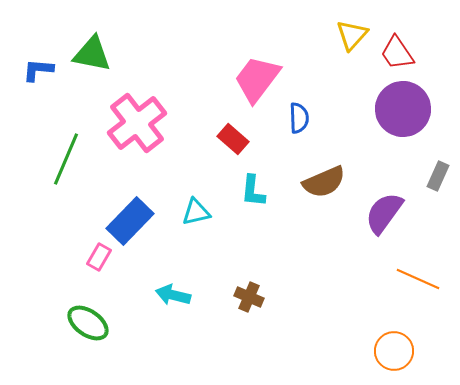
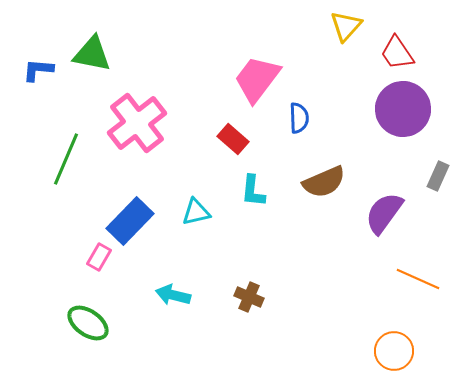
yellow triangle: moved 6 px left, 9 px up
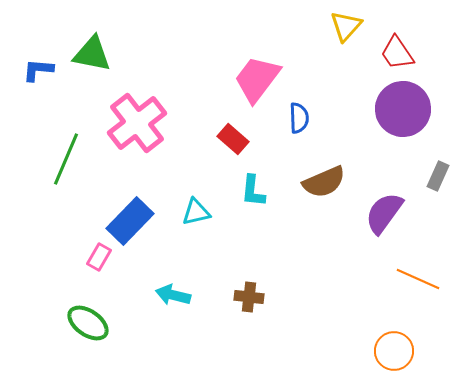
brown cross: rotated 16 degrees counterclockwise
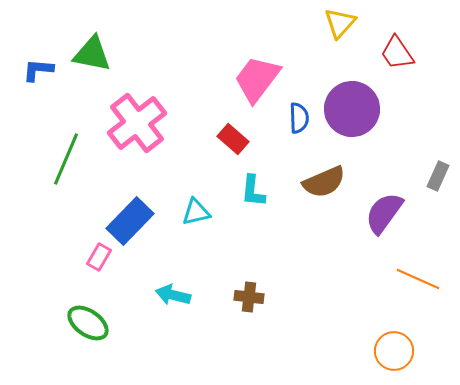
yellow triangle: moved 6 px left, 3 px up
purple circle: moved 51 px left
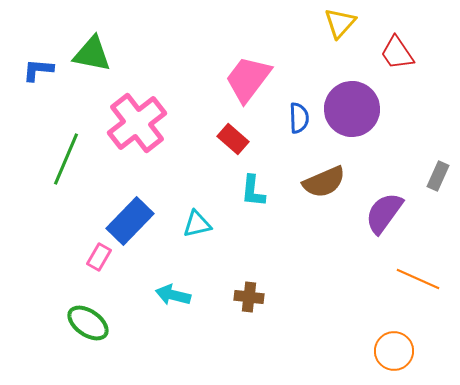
pink trapezoid: moved 9 px left
cyan triangle: moved 1 px right, 12 px down
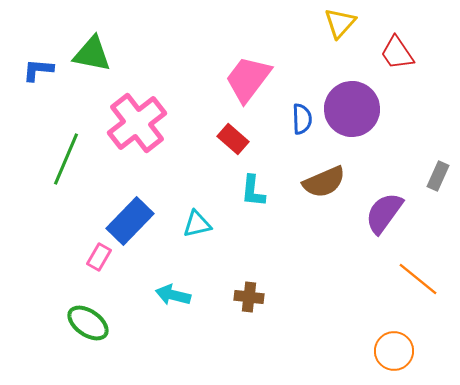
blue semicircle: moved 3 px right, 1 px down
orange line: rotated 15 degrees clockwise
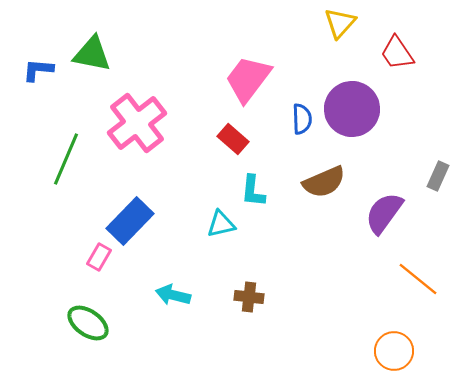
cyan triangle: moved 24 px right
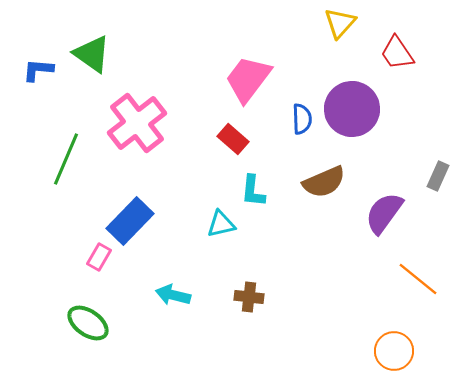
green triangle: rotated 24 degrees clockwise
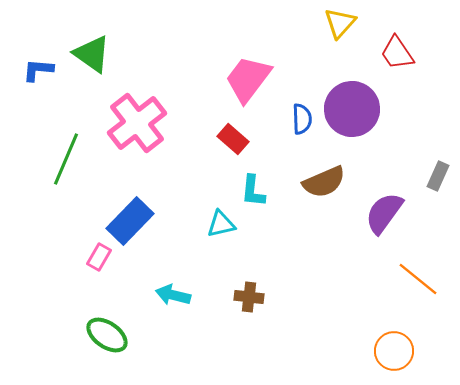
green ellipse: moved 19 px right, 12 px down
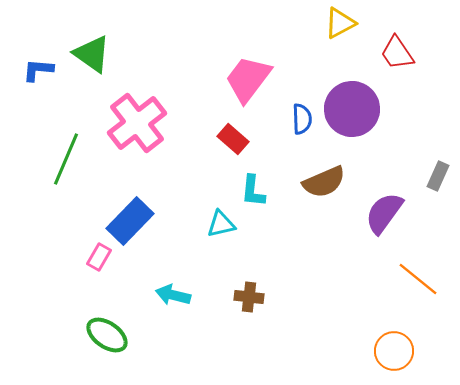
yellow triangle: rotated 20 degrees clockwise
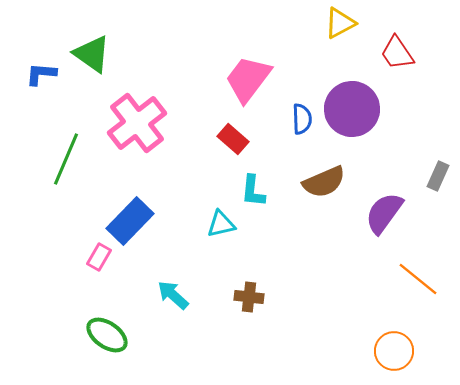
blue L-shape: moved 3 px right, 4 px down
cyan arrow: rotated 28 degrees clockwise
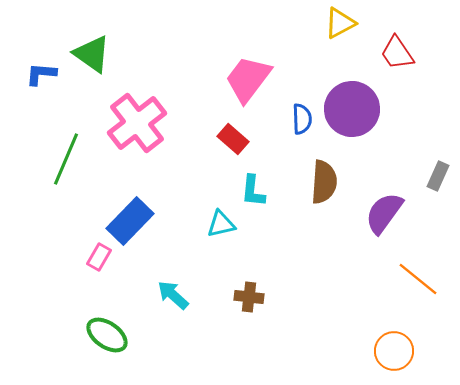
brown semicircle: rotated 63 degrees counterclockwise
